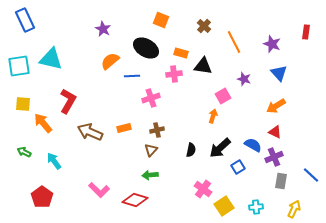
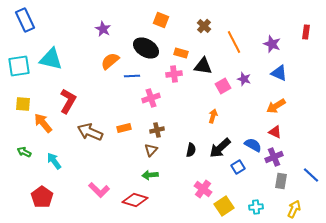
blue triangle at (279, 73): rotated 24 degrees counterclockwise
pink square at (223, 96): moved 10 px up
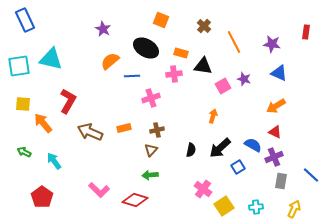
purple star at (272, 44): rotated 12 degrees counterclockwise
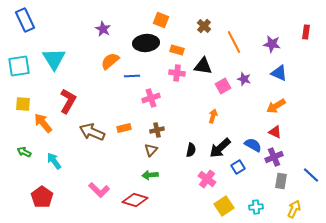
black ellipse at (146, 48): moved 5 px up; rotated 35 degrees counterclockwise
orange rectangle at (181, 53): moved 4 px left, 3 px up
cyan triangle at (51, 59): moved 3 px right; rotated 45 degrees clockwise
pink cross at (174, 74): moved 3 px right, 1 px up; rotated 14 degrees clockwise
brown arrow at (90, 132): moved 2 px right
pink cross at (203, 189): moved 4 px right, 10 px up
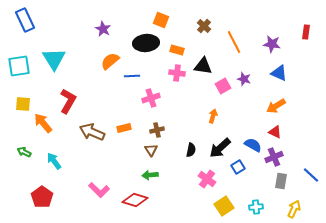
brown triangle at (151, 150): rotated 16 degrees counterclockwise
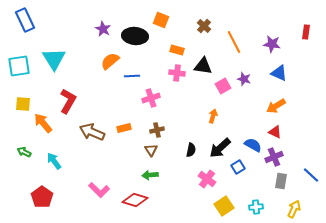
black ellipse at (146, 43): moved 11 px left, 7 px up; rotated 10 degrees clockwise
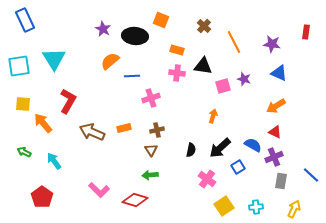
pink square at (223, 86): rotated 14 degrees clockwise
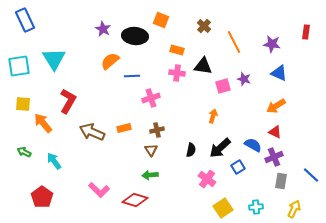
yellow square at (224, 206): moved 1 px left, 2 px down
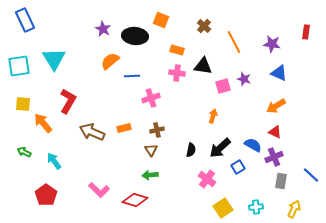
red pentagon at (42, 197): moved 4 px right, 2 px up
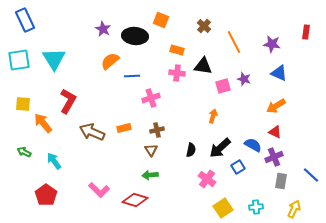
cyan square at (19, 66): moved 6 px up
